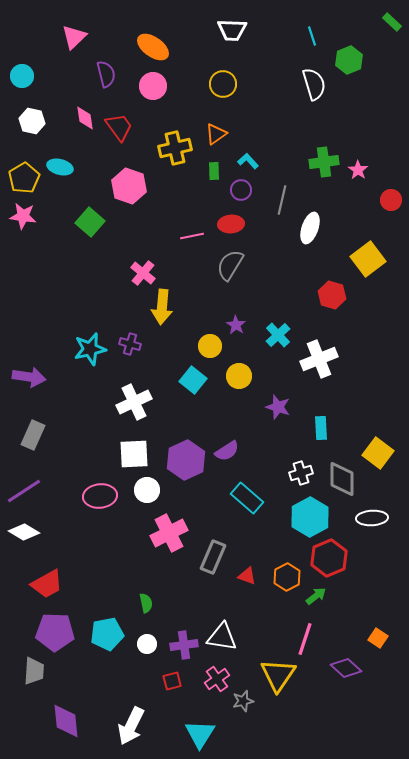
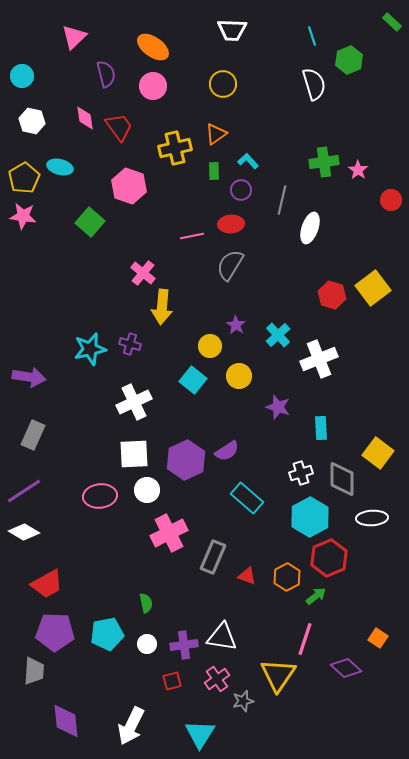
yellow square at (368, 259): moved 5 px right, 29 px down
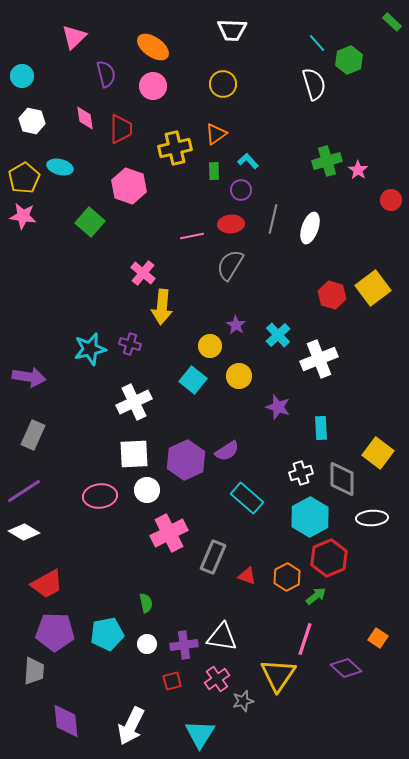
cyan line at (312, 36): moved 5 px right, 7 px down; rotated 24 degrees counterclockwise
red trapezoid at (119, 127): moved 2 px right, 2 px down; rotated 36 degrees clockwise
green cross at (324, 162): moved 3 px right, 1 px up; rotated 8 degrees counterclockwise
gray line at (282, 200): moved 9 px left, 19 px down
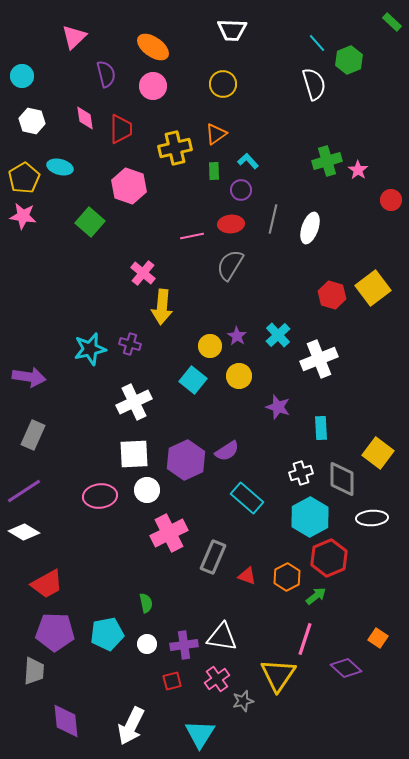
purple star at (236, 325): moved 1 px right, 11 px down
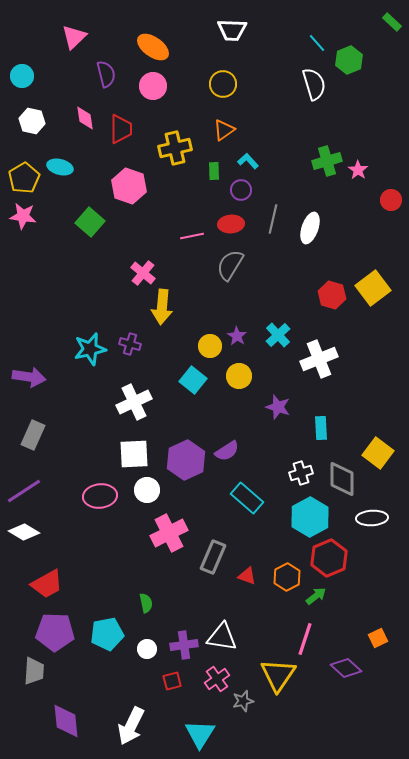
orange triangle at (216, 134): moved 8 px right, 4 px up
orange square at (378, 638): rotated 30 degrees clockwise
white circle at (147, 644): moved 5 px down
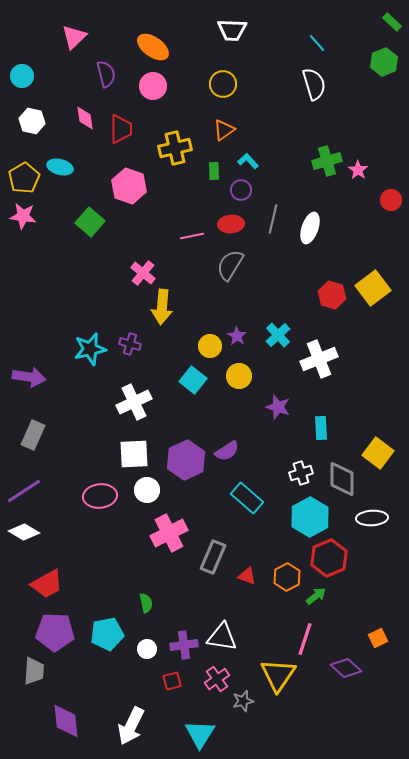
green hexagon at (349, 60): moved 35 px right, 2 px down
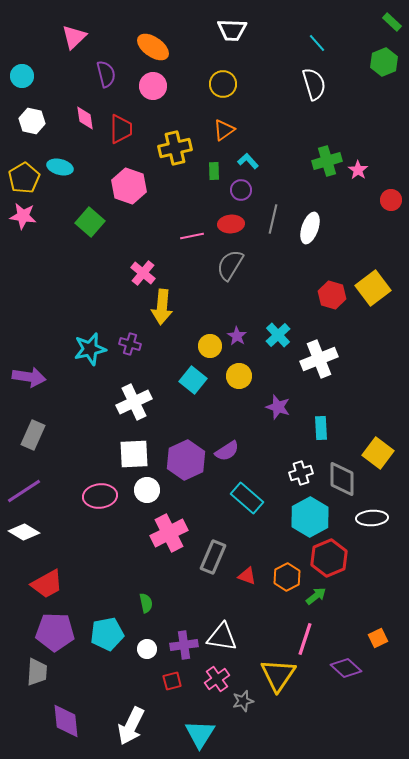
gray trapezoid at (34, 671): moved 3 px right, 1 px down
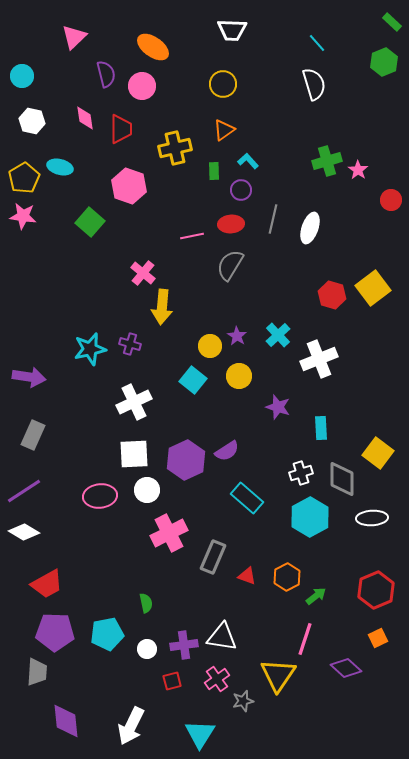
pink circle at (153, 86): moved 11 px left
red hexagon at (329, 558): moved 47 px right, 32 px down
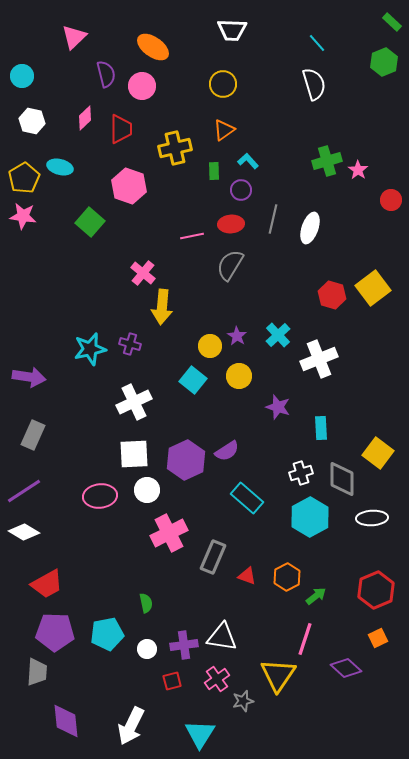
pink diamond at (85, 118): rotated 55 degrees clockwise
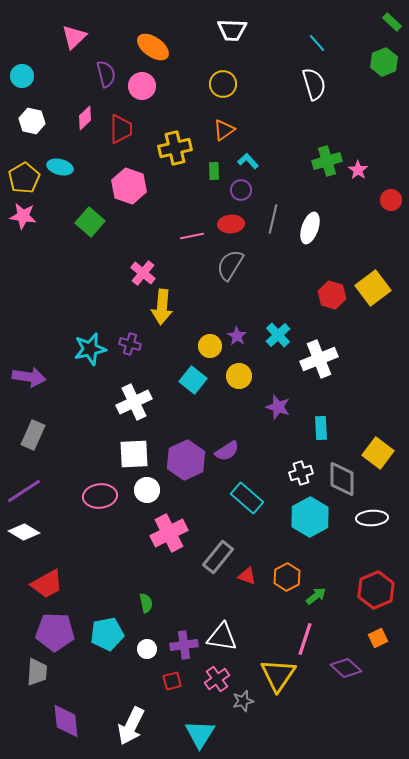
gray rectangle at (213, 557): moved 5 px right; rotated 16 degrees clockwise
